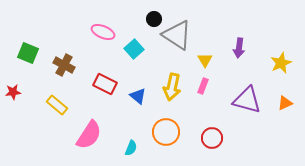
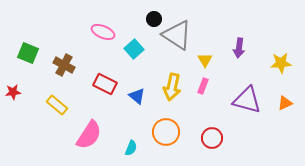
yellow star: rotated 20 degrees clockwise
blue triangle: moved 1 px left
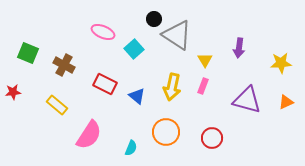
orange triangle: moved 1 px right, 1 px up
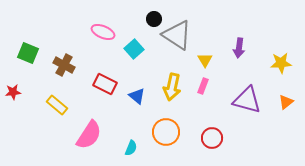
orange triangle: rotated 14 degrees counterclockwise
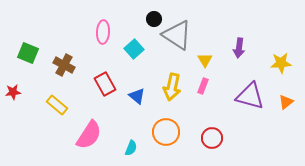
pink ellipse: rotated 70 degrees clockwise
red rectangle: rotated 35 degrees clockwise
purple triangle: moved 3 px right, 4 px up
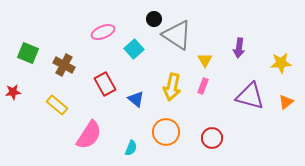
pink ellipse: rotated 65 degrees clockwise
blue triangle: moved 1 px left, 3 px down
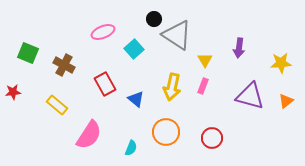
orange triangle: moved 1 px up
